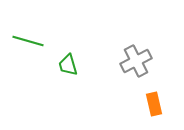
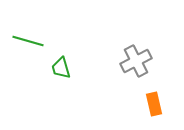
green trapezoid: moved 7 px left, 3 px down
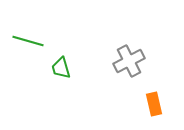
gray cross: moved 7 px left
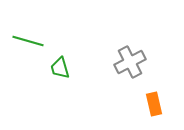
gray cross: moved 1 px right, 1 px down
green trapezoid: moved 1 px left
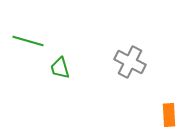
gray cross: rotated 36 degrees counterclockwise
orange rectangle: moved 15 px right, 11 px down; rotated 10 degrees clockwise
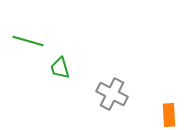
gray cross: moved 18 px left, 32 px down
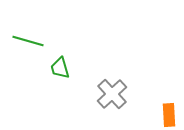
gray cross: rotated 20 degrees clockwise
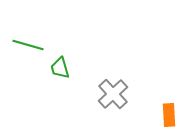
green line: moved 4 px down
gray cross: moved 1 px right
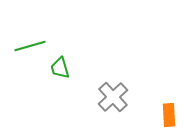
green line: moved 2 px right, 1 px down; rotated 32 degrees counterclockwise
gray cross: moved 3 px down
